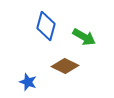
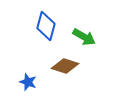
brown diamond: rotated 8 degrees counterclockwise
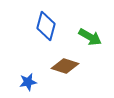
green arrow: moved 6 px right
blue star: rotated 30 degrees counterclockwise
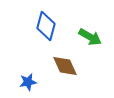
brown diamond: rotated 48 degrees clockwise
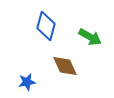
blue star: moved 1 px left
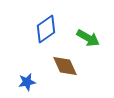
blue diamond: moved 3 px down; rotated 40 degrees clockwise
green arrow: moved 2 px left, 1 px down
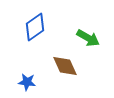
blue diamond: moved 11 px left, 2 px up
blue star: rotated 18 degrees clockwise
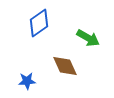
blue diamond: moved 4 px right, 4 px up
blue star: moved 1 px up; rotated 12 degrees counterclockwise
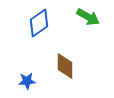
green arrow: moved 21 px up
brown diamond: rotated 24 degrees clockwise
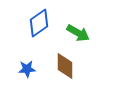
green arrow: moved 10 px left, 16 px down
blue star: moved 12 px up
